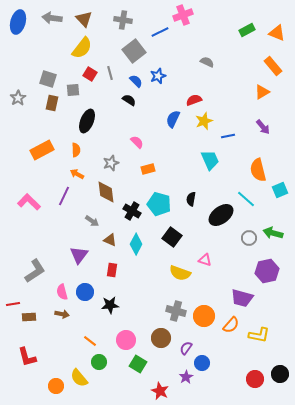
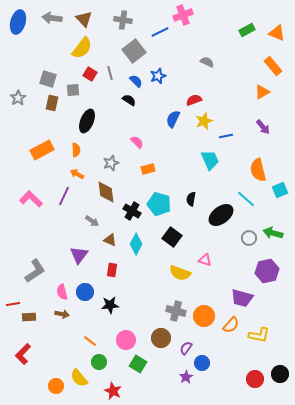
blue line at (228, 136): moved 2 px left
pink L-shape at (29, 202): moved 2 px right, 3 px up
red L-shape at (27, 357): moved 4 px left, 3 px up; rotated 60 degrees clockwise
red star at (160, 391): moved 47 px left
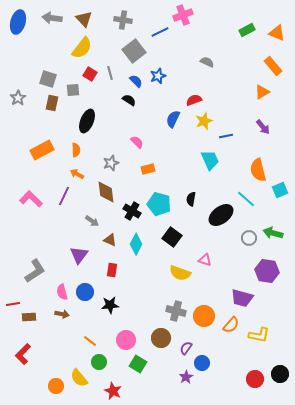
purple hexagon at (267, 271): rotated 20 degrees clockwise
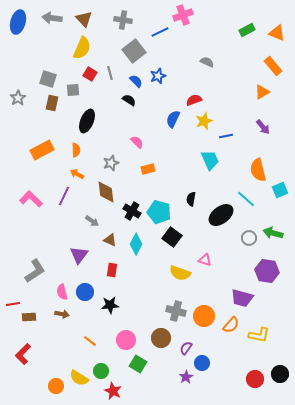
yellow semicircle at (82, 48): rotated 15 degrees counterclockwise
cyan pentagon at (159, 204): moved 8 px down
green circle at (99, 362): moved 2 px right, 9 px down
yellow semicircle at (79, 378): rotated 18 degrees counterclockwise
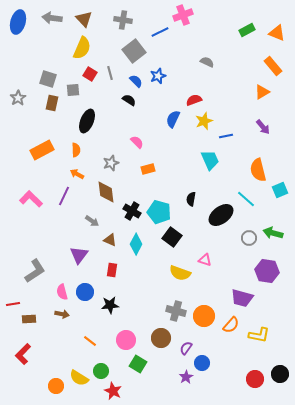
brown rectangle at (29, 317): moved 2 px down
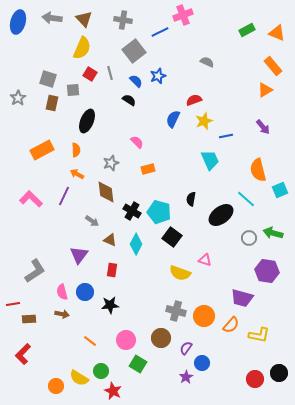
orange triangle at (262, 92): moved 3 px right, 2 px up
black circle at (280, 374): moved 1 px left, 1 px up
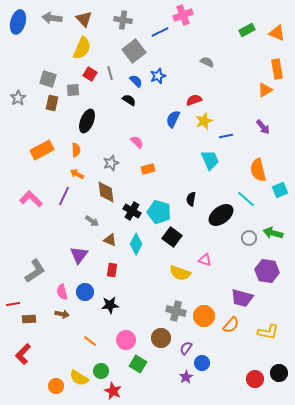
orange rectangle at (273, 66): moved 4 px right, 3 px down; rotated 30 degrees clockwise
yellow L-shape at (259, 335): moved 9 px right, 3 px up
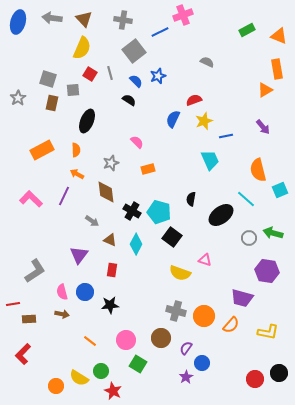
orange triangle at (277, 33): moved 2 px right, 3 px down
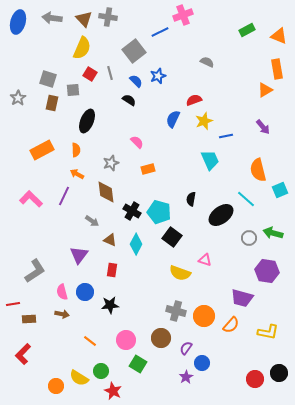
gray cross at (123, 20): moved 15 px left, 3 px up
